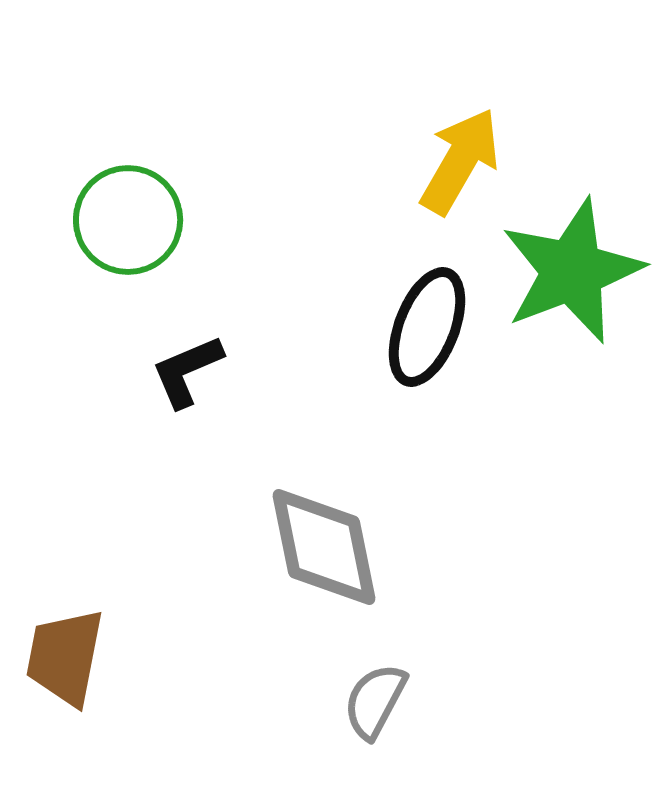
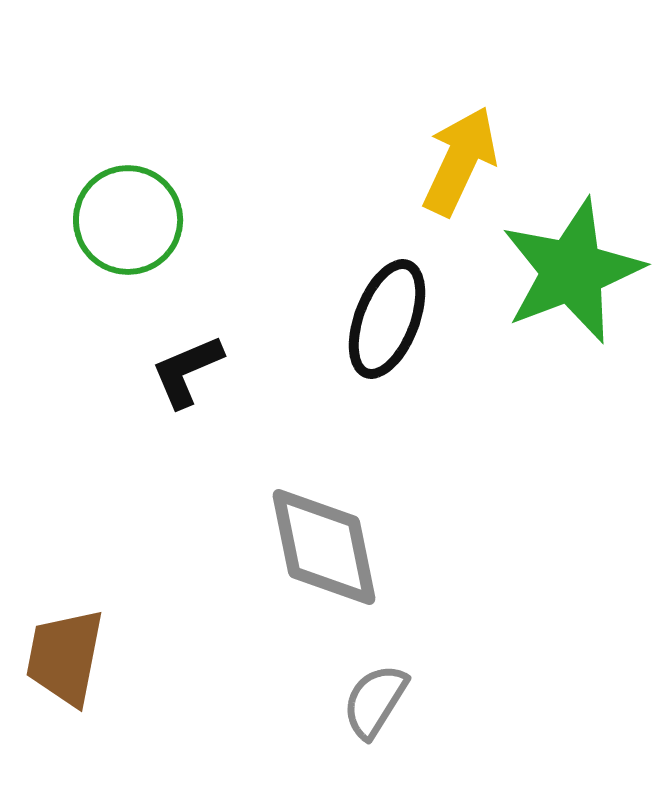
yellow arrow: rotated 5 degrees counterclockwise
black ellipse: moved 40 px left, 8 px up
gray semicircle: rotated 4 degrees clockwise
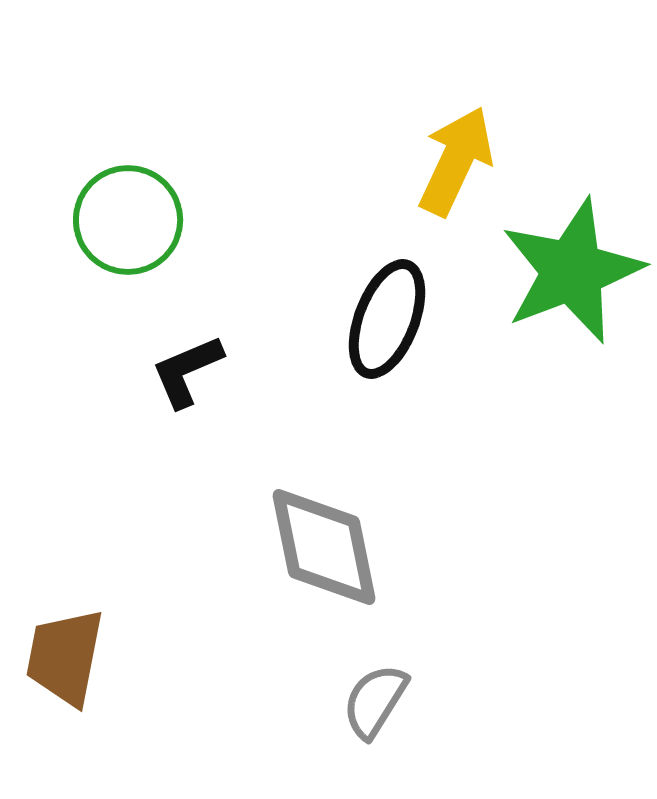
yellow arrow: moved 4 px left
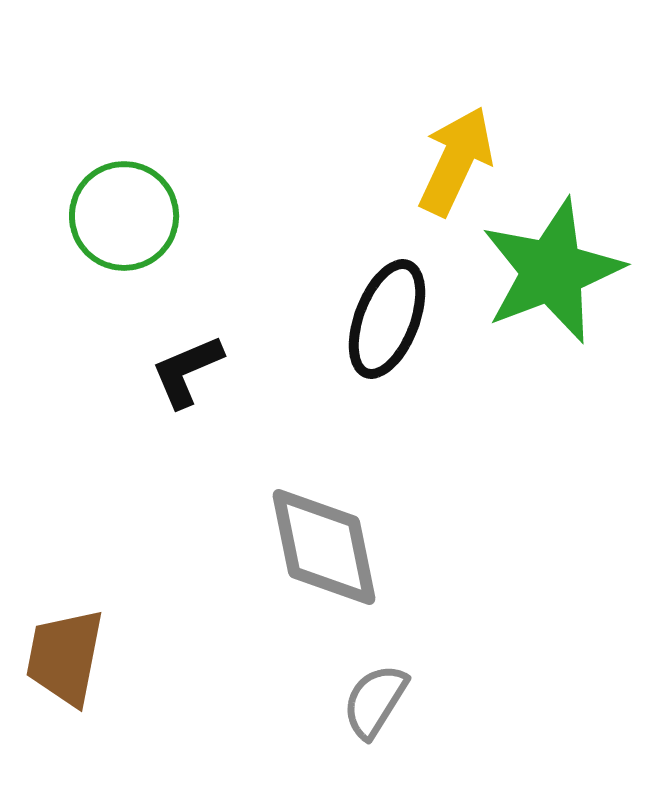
green circle: moved 4 px left, 4 px up
green star: moved 20 px left
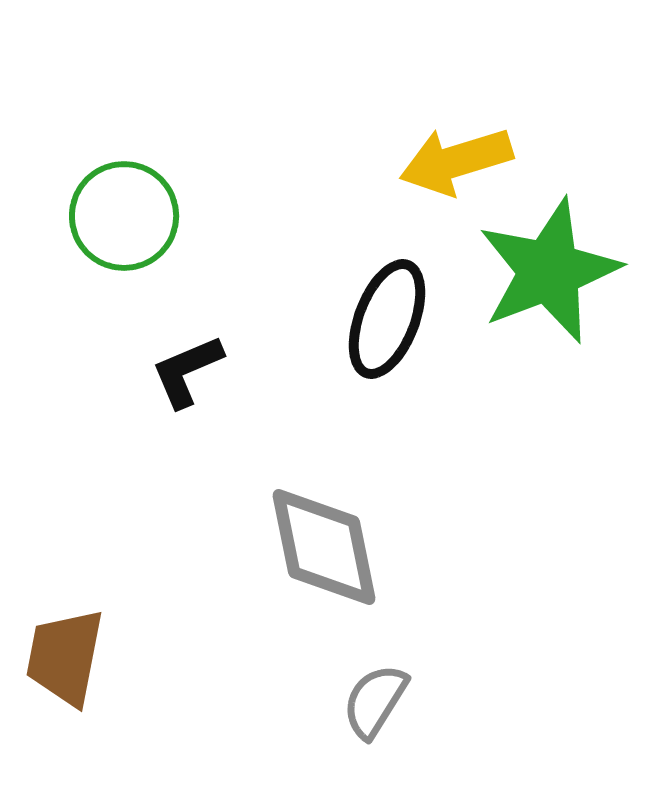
yellow arrow: rotated 132 degrees counterclockwise
green star: moved 3 px left
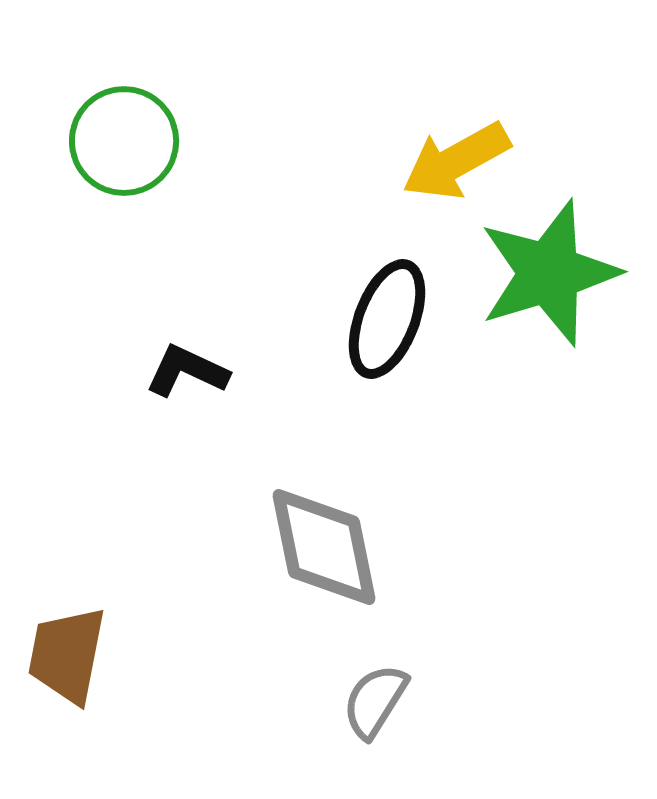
yellow arrow: rotated 12 degrees counterclockwise
green circle: moved 75 px up
green star: moved 2 px down; rotated 4 degrees clockwise
black L-shape: rotated 48 degrees clockwise
brown trapezoid: moved 2 px right, 2 px up
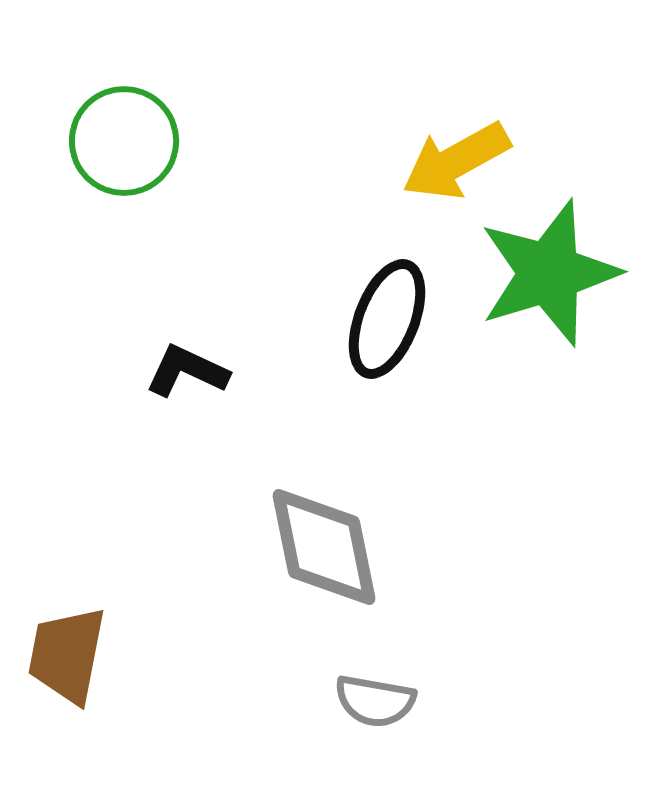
gray semicircle: rotated 112 degrees counterclockwise
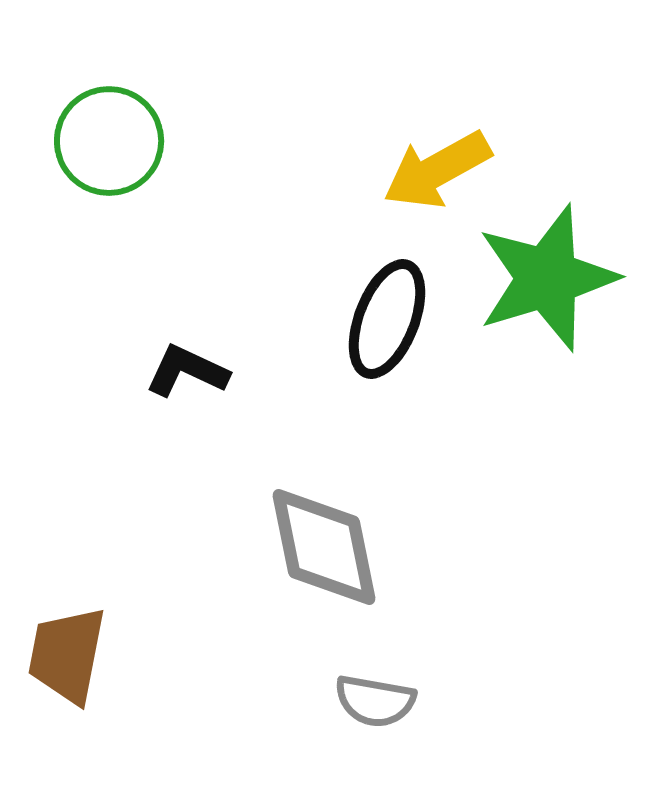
green circle: moved 15 px left
yellow arrow: moved 19 px left, 9 px down
green star: moved 2 px left, 5 px down
